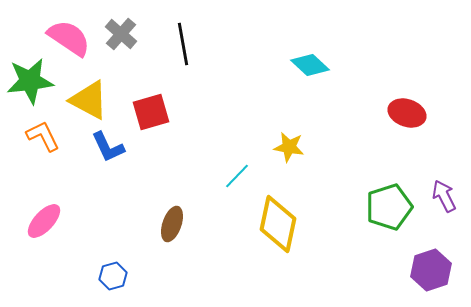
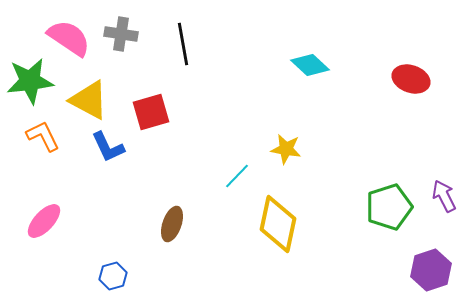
gray cross: rotated 32 degrees counterclockwise
red ellipse: moved 4 px right, 34 px up
yellow star: moved 3 px left, 2 px down
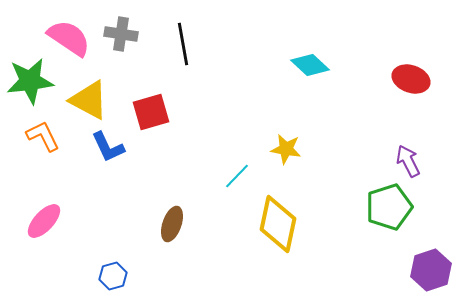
purple arrow: moved 36 px left, 35 px up
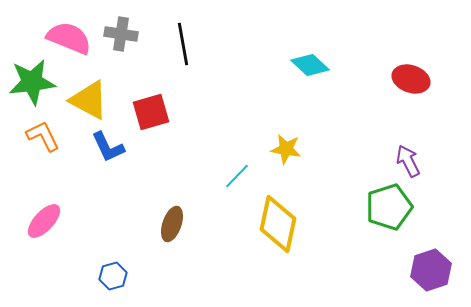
pink semicircle: rotated 12 degrees counterclockwise
green star: moved 2 px right, 1 px down
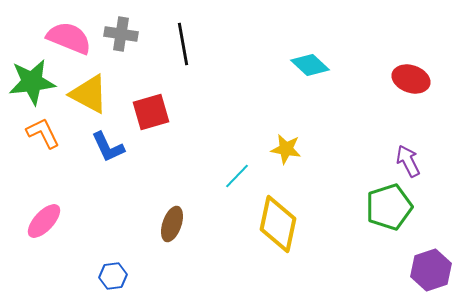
yellow triangle: moved 6 px up
orange L-shape: moved 3 px up
blue hexagon: rotated 8 degrees clockwise
